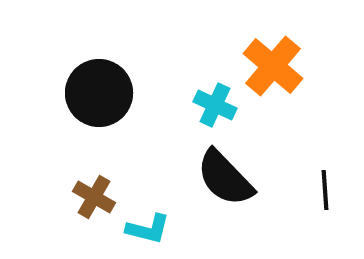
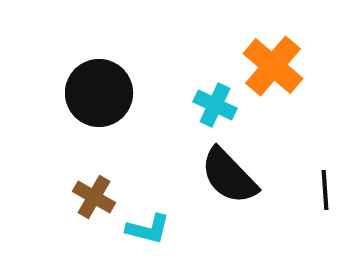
black semicircle: moved 4 px right, 2 px up
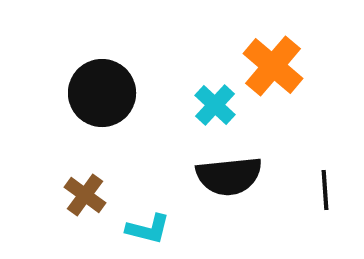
black circle: moved 3 px right
cyan cross: rotated 18 degrees clockwise
black semicircle: rotated 52 degrees counterclockwise
brown cross: moved 9 px left, 2 px up; rotated 6 degrees clockwise
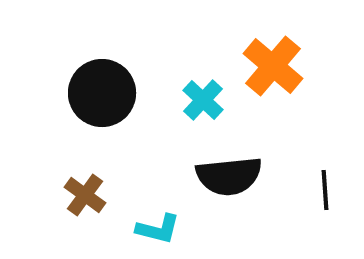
cyan cross: moved 12 px left, 5 px up
cyan L-shape: moved 10 px right
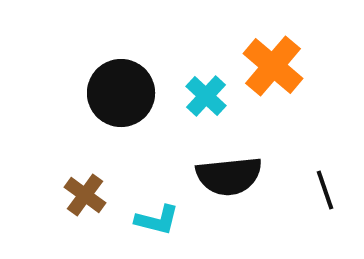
black circle: moved 19 px right
cyan cross: moved 3 px right, 4 px up
black line: rotated 15 degrees counterclockwise
cyan L-shape: moved 1 px left, 9 px up
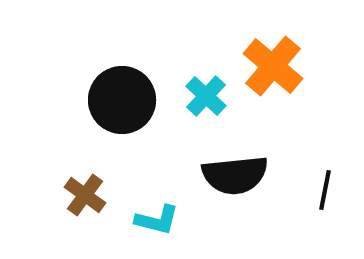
black circle: moved 1 px right, 7 px down
black semicircle: moved 6 px right, 1 px up
black line: rotated 30 degrees clockwise
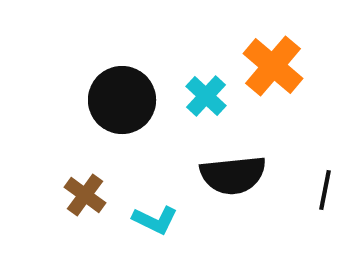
black semicircle: moved 2 px left
cyan L-shape: moved 2 px left; rotated 12 degrees clockwise
